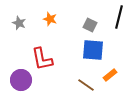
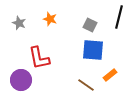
red L-shape: moved 3 px left, 1 px up
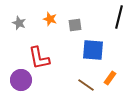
gray square: moved 15 px left; rotated 32 degrees counterclockwise
orange rectangle: moved 3 px down; rotated 16 degrees counterclockwise
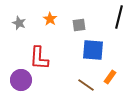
orange star: rotated 16 degrees clockwise
gray square: moved 4 px right
red L-shape: rotated 15 degrees clockwise
orange rectangle: moved 1 px up
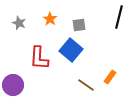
blue square: moved 22 px left; rotated 35 degrees clockwise
purple circle: moved 8 px left, 5 px down
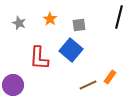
brown line: moved 2 px right; rotated 60 degrees counterclockwise
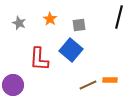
red L-shape: moved 1 px down
orange rectangle: moved 3 px down; rotated 56 degrees clockwise
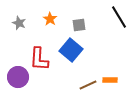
black line: rotated 45 degrees counterclockwise
purple circle: moved 5 px right, 8 px up
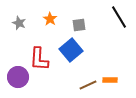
blue square: rotated 10 degrees clockwise
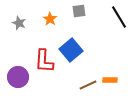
gray square: moved 14 px up
red L-shape: moved 5 px right, 2 px down
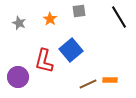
red L-shape: rotated 10 degrees clockwise
brown line: moved 1 px up
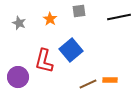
black line: rotated 70 degrees counterclockwise
